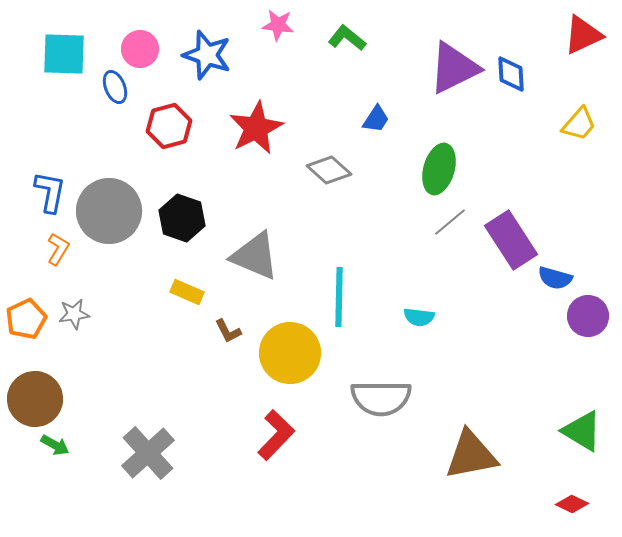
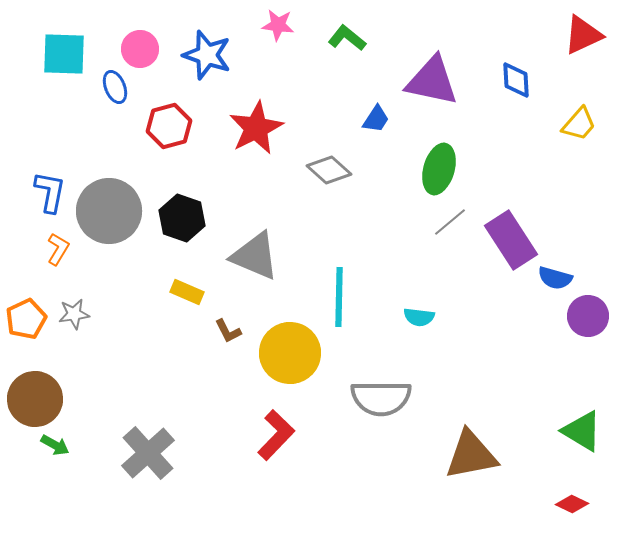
purple triangle: moved 22 px left, 13 px down; rotated 38 degrees clockwise
blue diamond: moved 5 px right, 6 px down
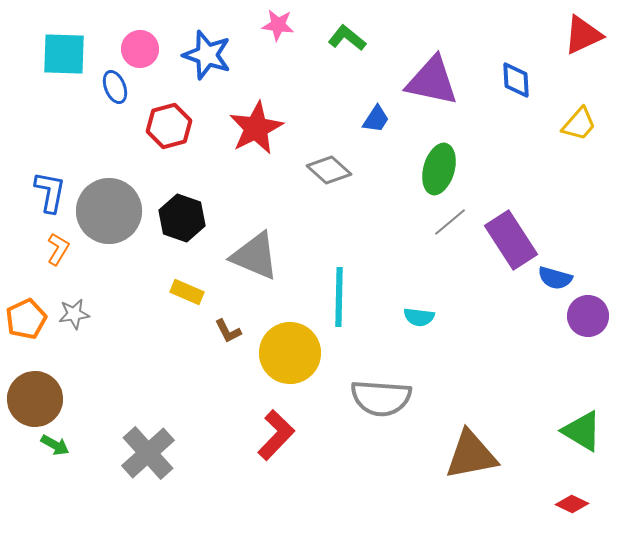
gray semicircle: rotated 4 degrees clockwise
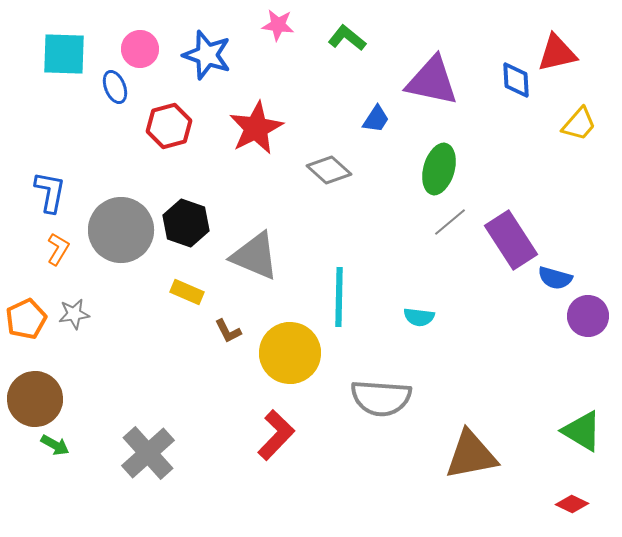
red triangle: moved 26 px left, 18 px down; rotated 12 degrees clockwise
gray circle: moved 12 px right, 19 px down
black hexagon: moved 4 px right, 5 px down
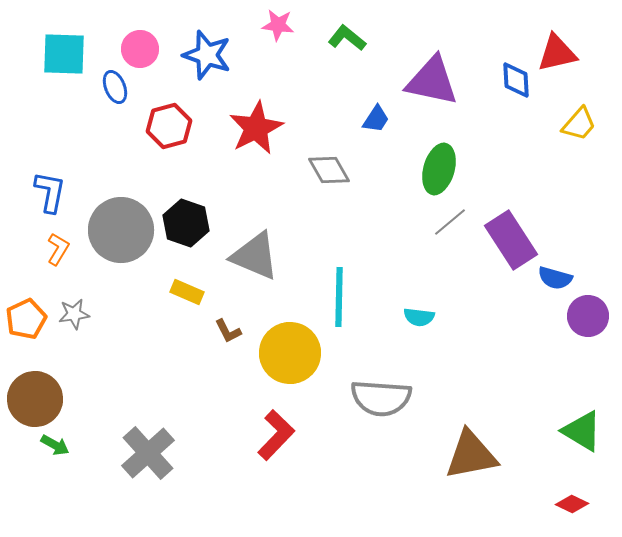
gray diamond: rotated 18 degrees clockwise
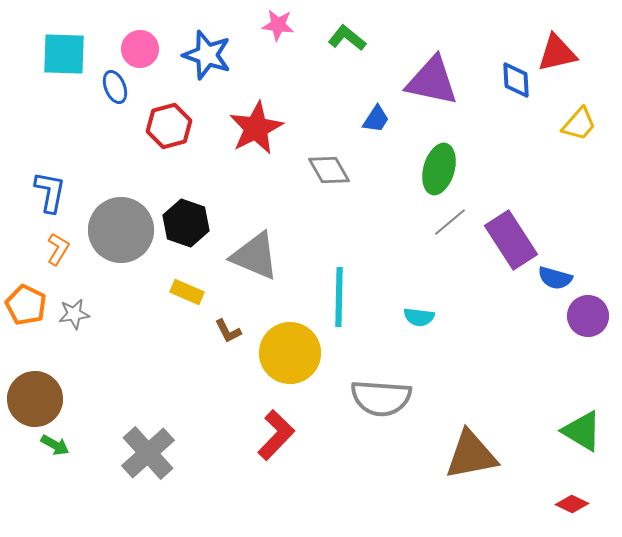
orange pentagon: moved 14 px up; rotated 21 degrees counterclockwise
